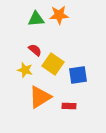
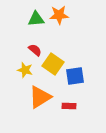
blue square: moved 3 px left, 1 px down
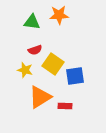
green triangle: moved 4 px left, 3 px down; rotated 12 degrees clockwise
red semicircle: rotated 120 degrees clockwise
red rectangle: moved 4 px left
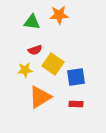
yellow star: rotated 21 degrees counterclockwise
blue square: moved 1 px right, 1 px down
red rectangle: moved 11 px right, 2 px up
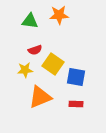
green triangle: moved 2 px left, 1 px up
blue square: rotated 18 degrees clockwise
orange triangle: rotated 10 degrees clockwise
